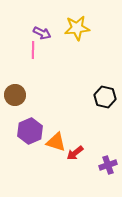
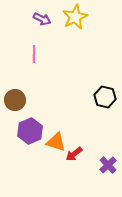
yellow star: moved 2 px left, 11 px up; rotated 20 degrees counterclockwise
purple arrow: moved 14 px up
pink line: moved 1 px right, 4 px down
brown circle: moved 5 px down
red arrow: moved 1 px left, 1 px down
purple cross: rotated 24 degrees counterclockwise
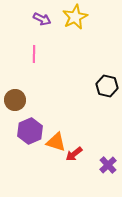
black hexagon: moved 2 px right, 11 px up
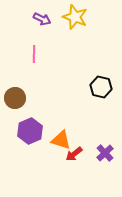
yellow star: rotated 25 degrees counterclockwise
black hexagon: moved 6 px left, 1 px down
brown circle: moved 2 px up
orange triangle: moved 5 px right, 2 px up
purple cross: moved 3 px left, 12 px up
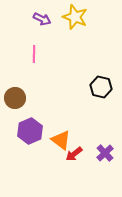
orange triangle: rotated 20 degrees clockwise
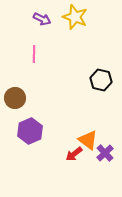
black hexagon: moved 7 px up
orange triangle: moved 27 px right
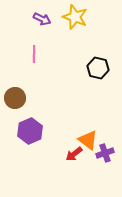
black hexagon: moved 3 px left, 12 px up
purple cross: rotated 24 degrees clockwise
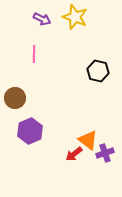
black hexagon: moved 3 px down
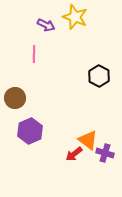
purple arrow: moved 4 px right, 6 px down
black hexagon: moved 1 px right, 5 px down; rotated 15 degrees clockwise
purple cross: rotated 36 degrees clockwise
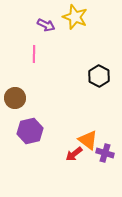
purple hexagon: rotated 10 degrees clockwise
